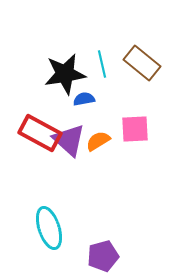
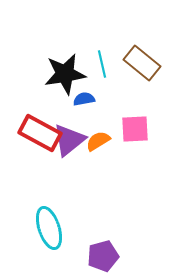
purple triangle: rotated 39 degrees clockwise
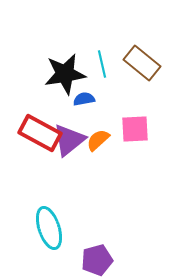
orange semicircle: moved 1 px up; rotated 10 degrees counterclockwise
purple pentagon: moved 6 px left, 4 px down
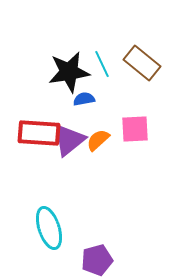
cyan line: rotated 12 degrees counterclockwise
black star: moved 4 px right, 2 px up
red rectangle: moved 1 px left; rotated 24 degrees counterclockwise
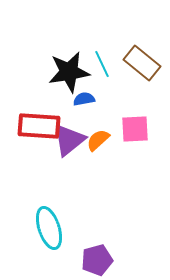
red rectangle: moved 7 px up
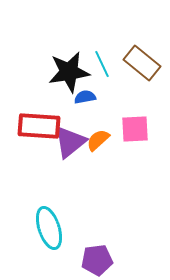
blue semicircle: moved 1 px right, 2 px up
purple triangle: moved 1 px right, 2 px down
purple pentagon: rotated 8 degrees clockwise
